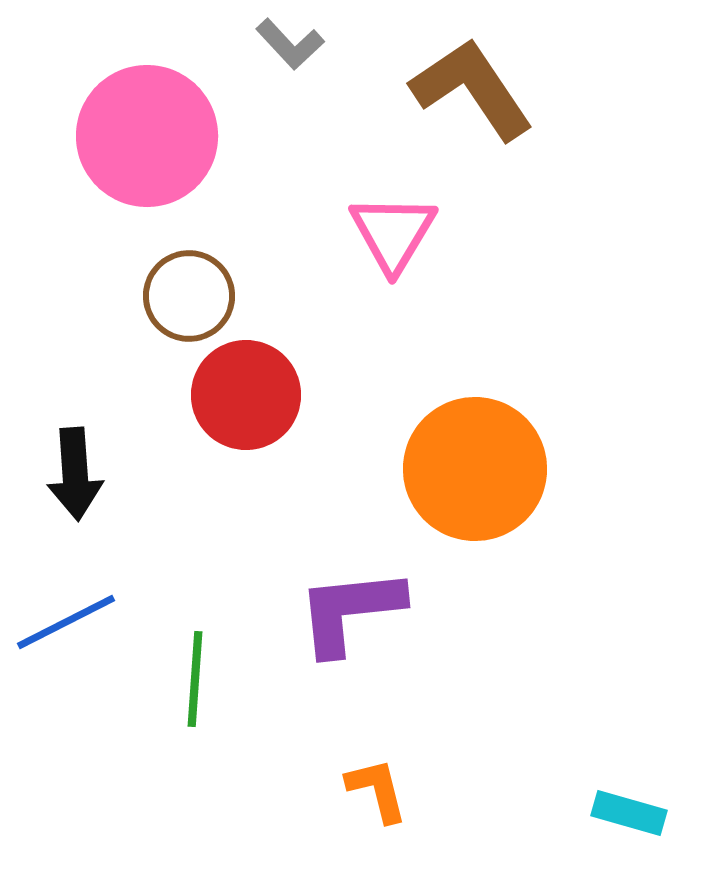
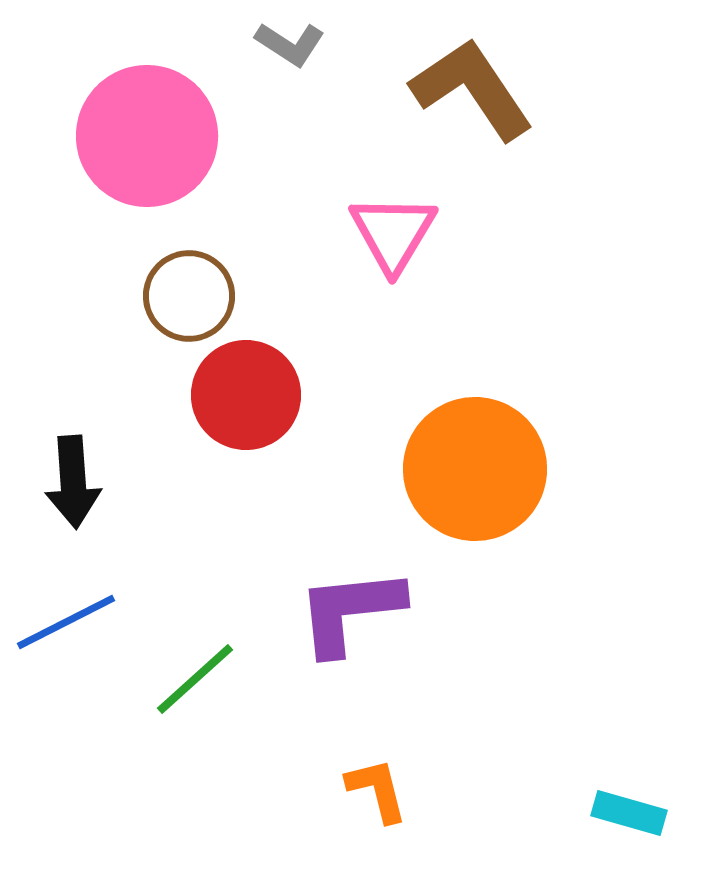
gray L-shape: rotated 14 degrees counterclockwise
black arrow: moved 2 px left, 8 px down
green line: rotated 44 degrees clockwise
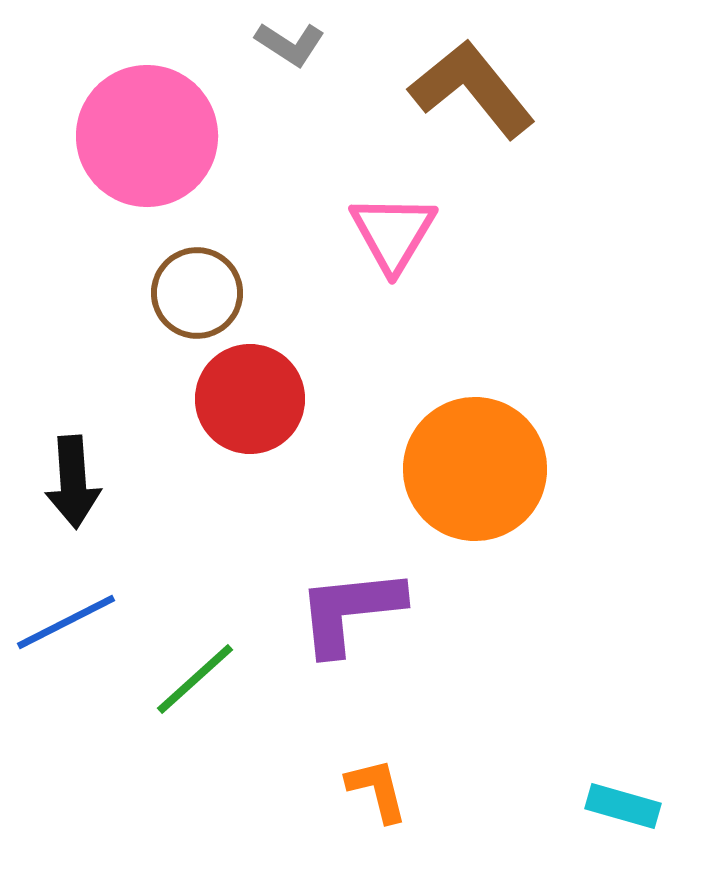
brown L-shape: rotated 5 degrees counterclockwise
brown circle: moved 8 px right, 3 px up
red circle: moved 4 px right, 4 px down
cyan rectangle: moved 6 px left, 7 px up
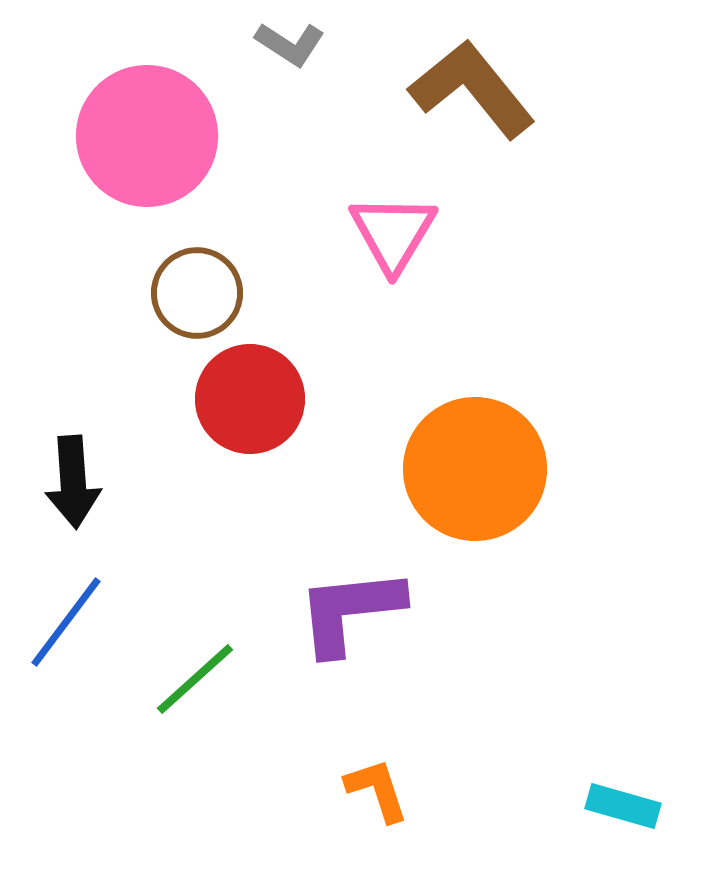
blue line: rotated 26 degrees counterclockwise
orange L-shape: rotated 4 degrees counterclockwise
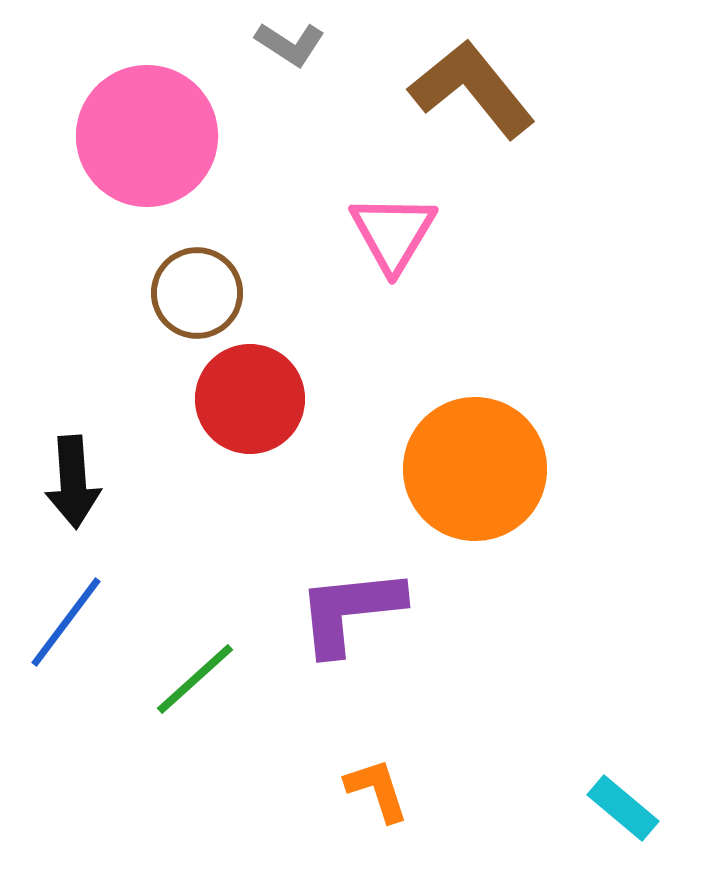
cyan rectangle: moved 2 px down; rotated 24 degrees clockwise
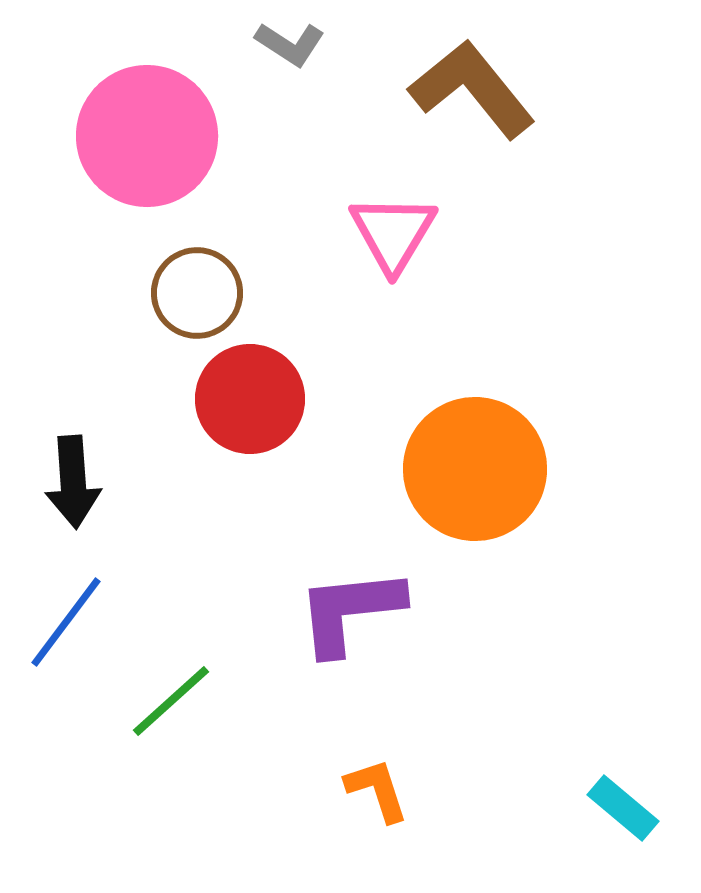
green line: moved 24 px left, 22 px down
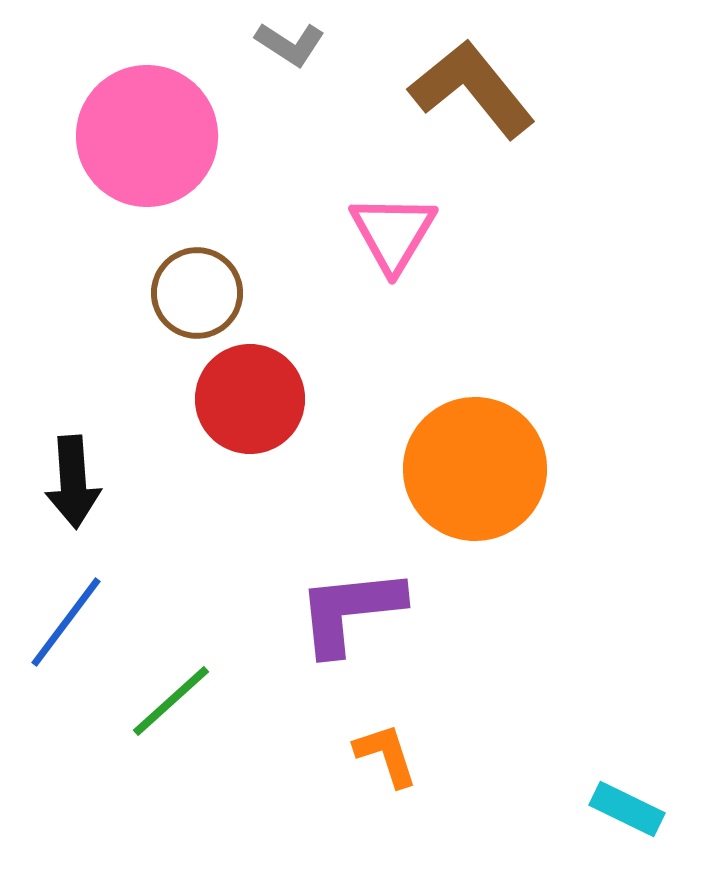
orange L-shape: moved 9 px right, 35 px up
cyan rectangle: moved 4 px right, 1 px down; rotated 14 degrees counterclockwise
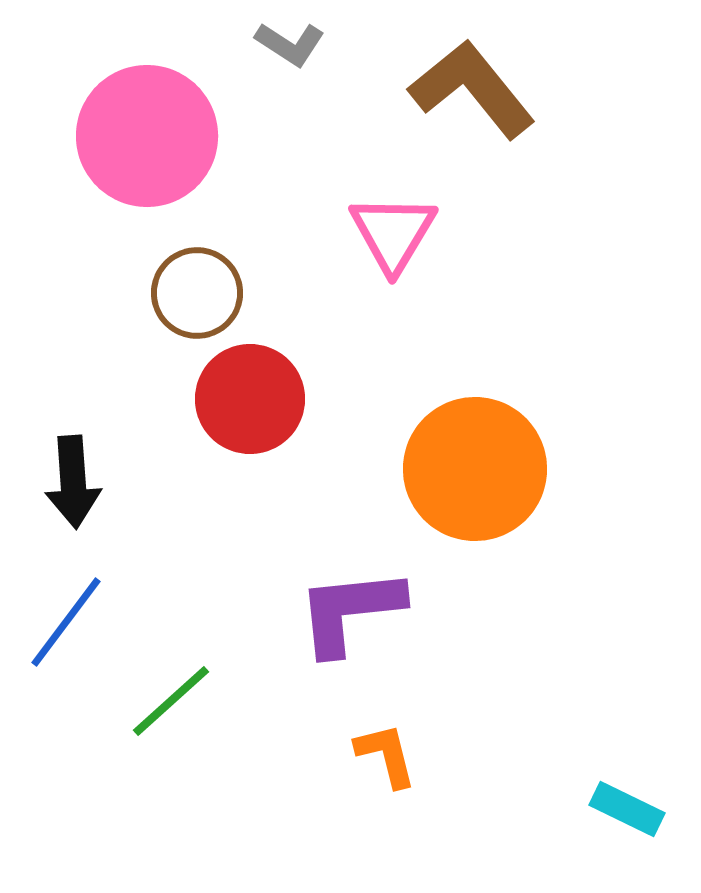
orange L-shape: rotated 4 degrees clockwise
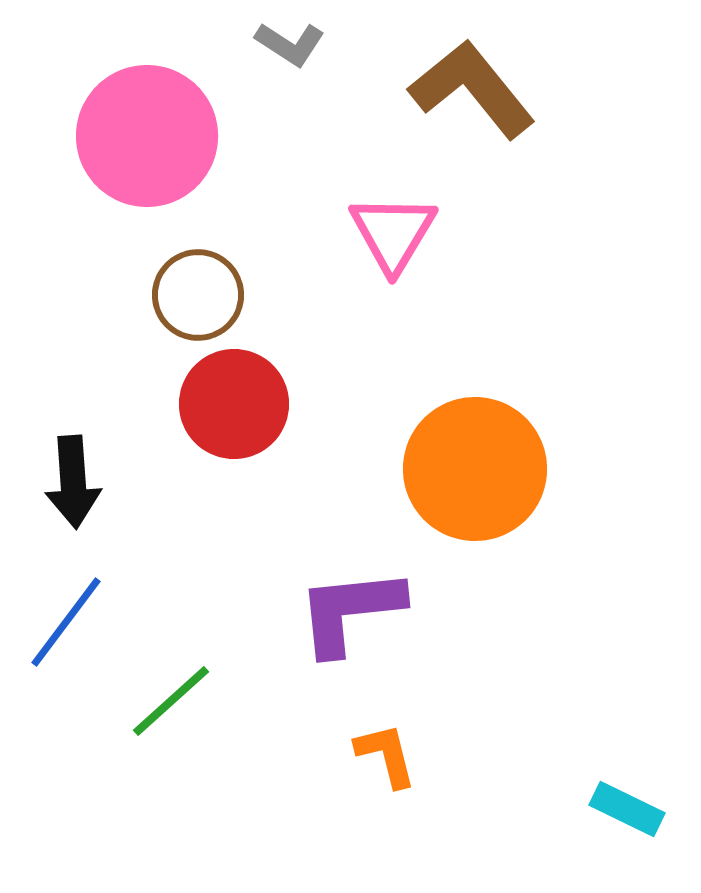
brown circle: moved 1 px right, 2 px down
red circle: moved 16 px left, 5 px down
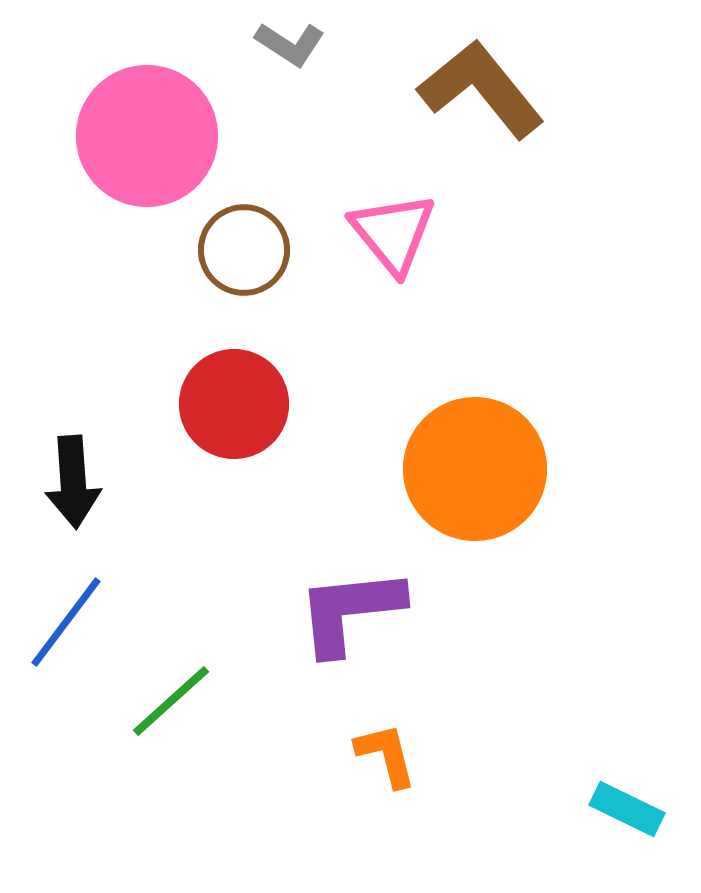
brown L-shape: moved 9 px right
pink triangle: rotated 10 degrees counterclockwise
brown circle: moved 46 px right, 45 px up
